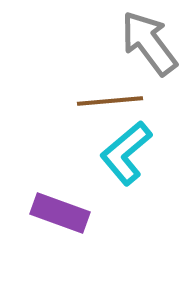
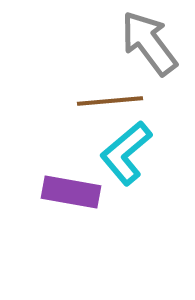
purple rectangle: moved 11 px right, 21 px up; rotated 10 degrees counterclockwise
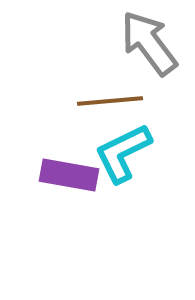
cyan L-shape: moved 3 px left; rotated 14 degrees clockwise
purple rectangle: moved 2 px left, 17 px up
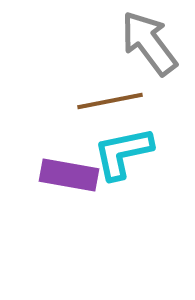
brown line: rotated 6 degrees counterclockwise
cyan L-shape: rotated 14 degrees clockwise
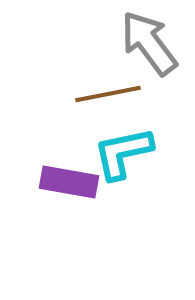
brown line: moved 2 px left, 7 px up
purple rectangle: moved 7 px down
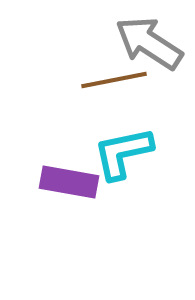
gray arrow: rotated 20 degrees counterclockwise
brown line: moved 6 px right, 14 px up
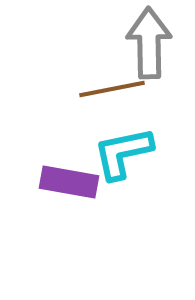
gray arrow: rotated 56 degrees clockwise
brown line: moved 2 px left, 9 px down
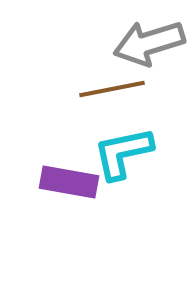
gray arrow: rotated 106 degrees counterclockwise
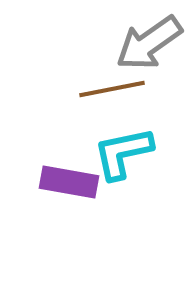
gray arrow: rotated 18 degrees counterclockwise
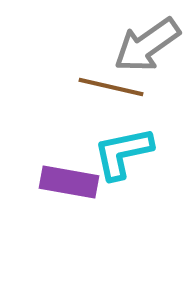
gray arrow: moved 2 px left, 2 px down
brown line: moved 1 px left, 2 px up; rotated 24 degrees clockwise
